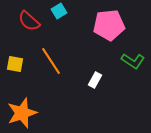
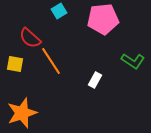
red semicircle: moved 1 px right, 17 px down
pink pentagon: moved 6 px left, 6 px up
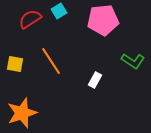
pink pentagon: moved 1 px down
red semicircle: moved 19 px up; rotated 105 degrees clockwise
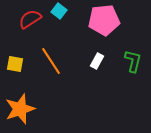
cyan square: rotated 21 degrees counterclockwise
pink pentagon: moved 1 px right
green L-shape: rotated 110 degrees counterclockwise
white rectangle: moved 2 px right, 19 px up
orange star: moved 2 px left, 4 px up
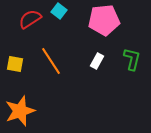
green L-shape: moved 1 px left, 2 px up
orange star: moved 2 px down
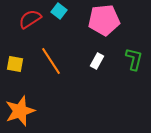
green L-shape: moved 2 px right
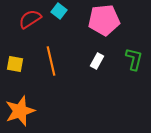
orange line: rotated 20 degrees clockwise
